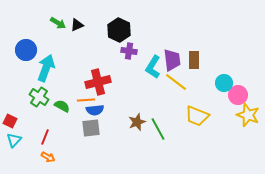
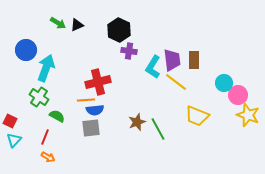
green semicircle: moved 5 px left, 10 px down
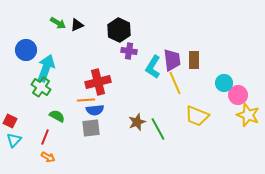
yellow line: moved 1 px left, 1 px down; rotated 30 degrees clockwise
green cross: moved 2 px right, 10 px up
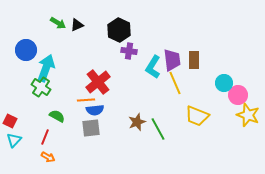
red cross: rotated 25 degrees counterclockwise
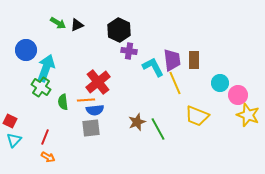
cyan L-shape: rotated 120 degrees clockwise
cyan circle: moved 4 px left
green semicircle: moved 6 px right, 14 px up; rotated 126 degrees counterclockwise
